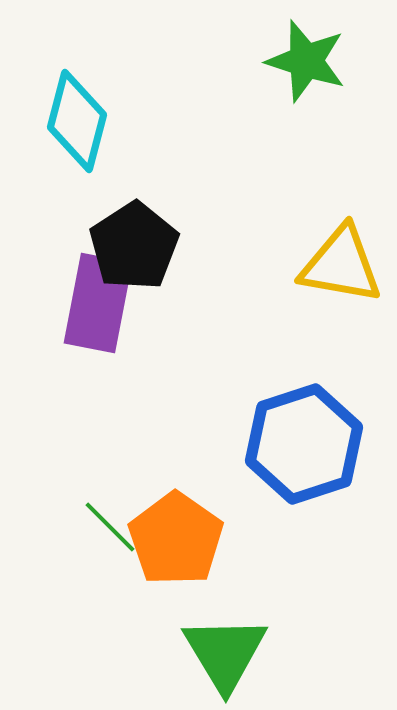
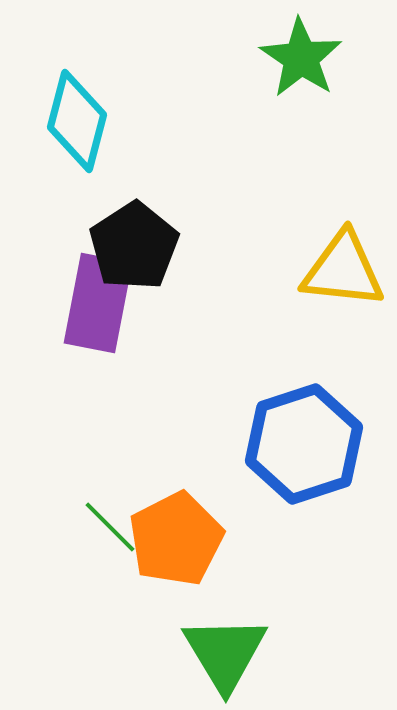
green star: moved 5 px left, 3 px up; rotated 16 degrees clockwise
yellow triangle: moved 2 px right, 5 px down; rotated 4 degrees counterclockwise
orange pentagon: rotated 10 degrees clockwise
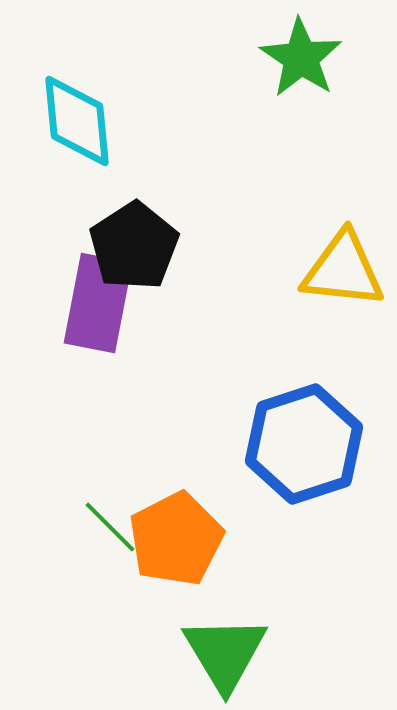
cyan diamond: rotated 20 degrees counterclockwise
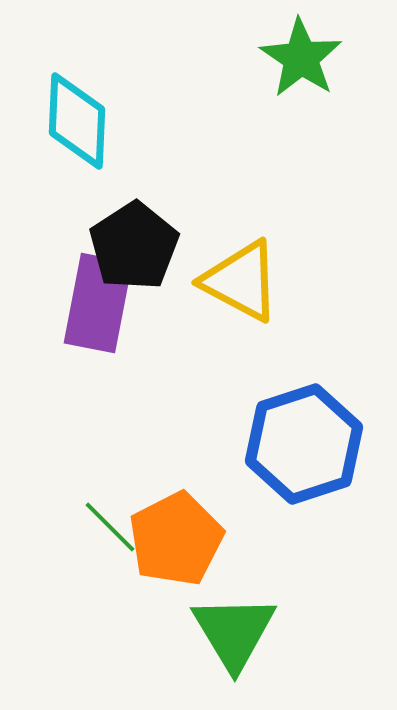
cyan diamond: rotated 8 degrees clockwise
yellow triangle: moved 102 px left, 11 px down; rotated 22 degrees clockwise
green triangle: moved 9 px right, 21 px up
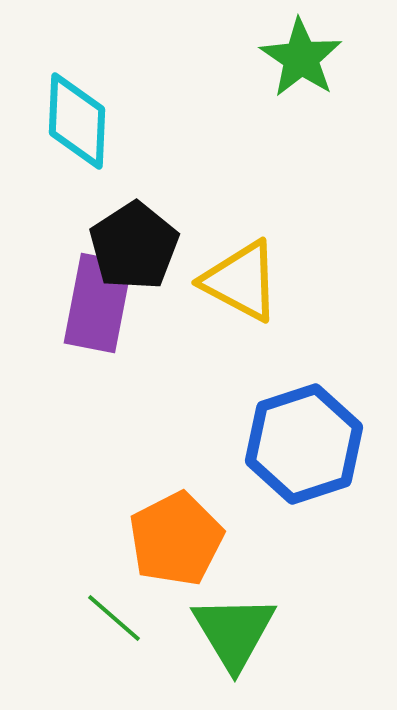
green line: moved 4 px right, 91 px down; rotated 4 degrees counterclockwise
